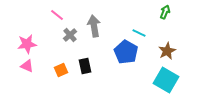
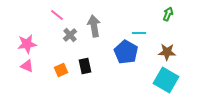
green arrow: moved 3 px right, 2 px down
cyan line: rotated 24 degrees counterclockwise
brown star: moved 1 px down; rotated 30 degrees clockwise
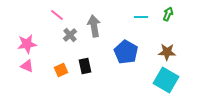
cyan line: moved 2 px right, 16 px up
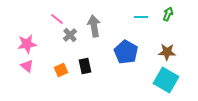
pink line: moved 4 px down
pink triangle: rotated 16 degrees clockwise
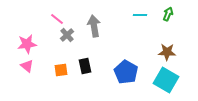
cyan line: moved 1 px left, 2 px up
gray cross: moved 3 px left
blue pentagon: moved 20 px down
orange square: rotated 16 degrees clockwise
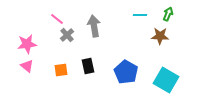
brown star: moved 7 px left, 16 px up
black rectangle: moved 3 px right
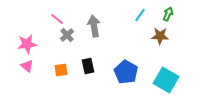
cyan line: rotated 56 degrees counterclockwise
